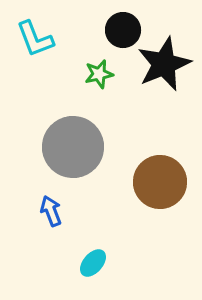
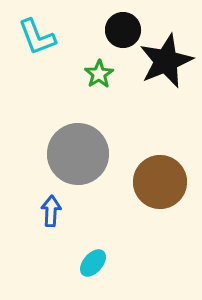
cyan L-shape: moved 2 px right, 2 px up
black star: moved 2 px right, 3 px up
green star: rotated 20 degrees counterclockwise
gray circle: moved 5 px right, 7 px down
blue arrow: rotated 24 degrees clockwise
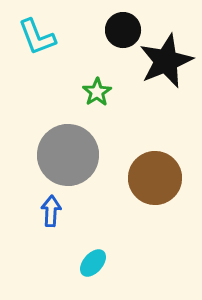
green star: moved 2 px left, 18 px down
gray circle: moved 10 px left, 1 px down
brown circle: moved 5 px left, 4 px up
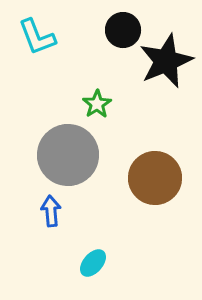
green star: moved 12 px down
blue arrow: rotated 8 degrees counterclockwise
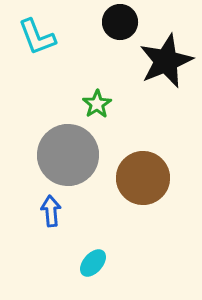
black circle: moved 3 px left, 8 px up
brown circle: moved 12 px left
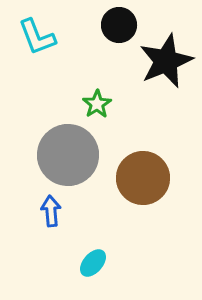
black circle: moved 1 px left, 3 px down
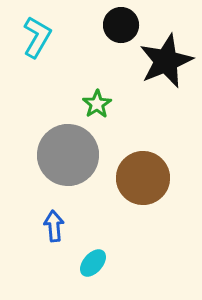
black circle: moved 2 px right
cyan L-shape: rotated 129 degrees counterclockwise
blue arrow: moved 3 px right, 15 px down
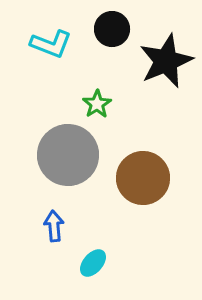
black circle: moved 9 px left, 4 px down
cyan L-shape: moved 14 px right, 7 px down; rotated 81 degrees clockwise
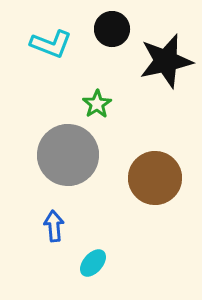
black star: rotated 10 degrees clockwise
brown circle: moved 12 px right
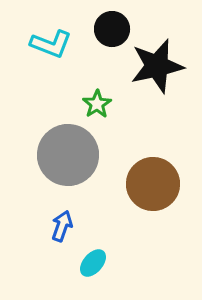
black star: moved 9 px left, 5 px down
brown circle: moved 2 px left, 6 px down
blue arrow: moved 8 px right; rotated 24 degrees clockwise
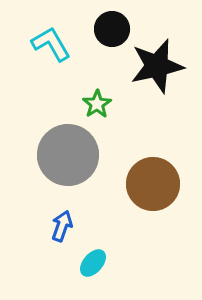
cyan L-shape: rotated 141 degrees counterclockwise
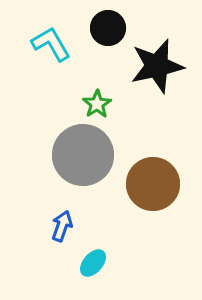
black circle: moved 4 px left, 1 px up
gray circle: moved 15 px right
